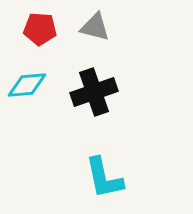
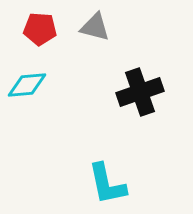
black cross: moved 46 px right
cyan L-shape: moved 3 px right, 6 px down
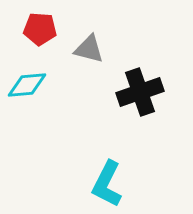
gray triangle: moved 6 px left, 22 px down
cyan L-shape: rotated 39 degrees clockwise
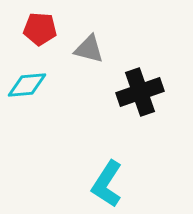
cyan L-shape: rotated 6 degrees clockwise
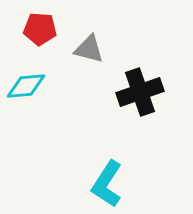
cyan diamond: moved 1 px left, 1 px down
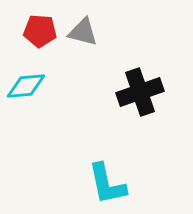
red pentagon: moved 2 px down
gray triangle: moved 6 px left, 17 px up
cyan L-shape: rotated 45 degrees counterclockwise
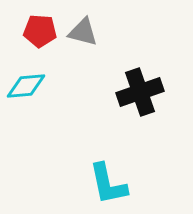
cyan L-shape: moved 1 px right
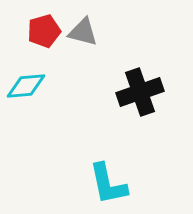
red pentagon: moved 4 px right; rotated 20 degrees counterclockwise
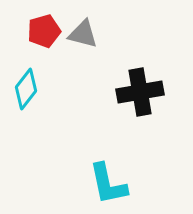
gray triangle: moved 2 px down
cyan diamond: moved 3 px down; rotated 48 degrees counterclockwise
black cross: rotated 9 degrees clockwise
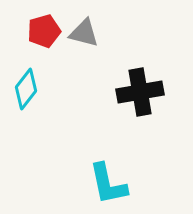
gray triangle: moved 1 px right, 1 px up
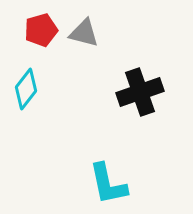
red pentagon: moved 3 px left, 1 px up
black cross: rotated 9 degrees counterclockwise
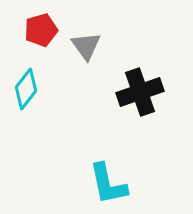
gray triangle: moved 2 px right, 13 px down; rotated 40 degrees clockwise
